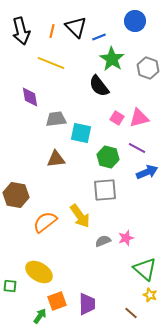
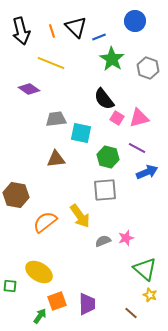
orange line: rotated 32 degrees counterclockwise
black semicircle: moved 5 px right, 13 px down
purple diamond: moved 1 px left, 8 px up; rotated 45 degrees counterclockwise
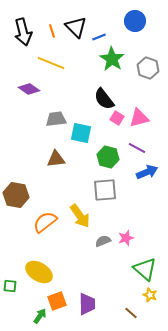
black arrow: moved 2 px right, 1 px down
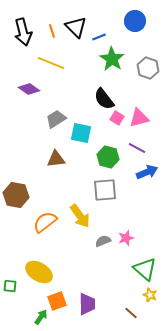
gray trapezoid: rotated 25 degrees counterclockwise
green arrow: moved 1 px right, 1 px down
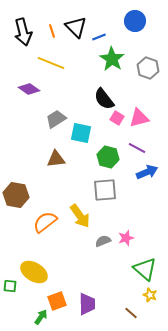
yellow ellipse: moved 5 px left
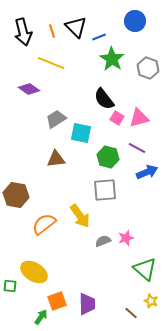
orange semicircle: moved 1 px left, 2 px down
yellow star: moved 1 px right, 6 px down
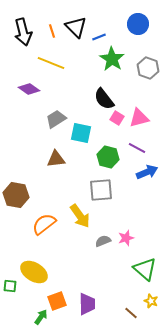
blue circle: moved 3 px right, 3 px down
gray square: moved 4 px left
